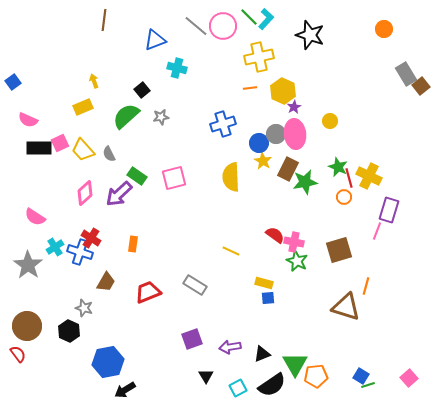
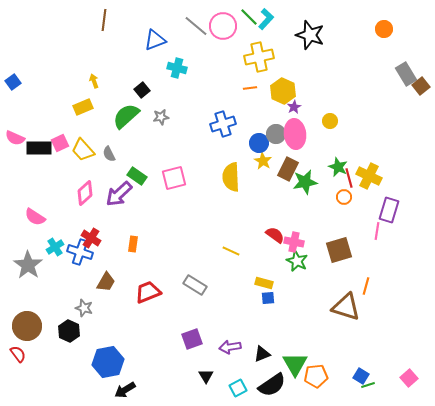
pink semicircle at (28, 120): moved 13 px left, 18 px down
pink line at (377, 231): rotated 12 degrees counterclockwise
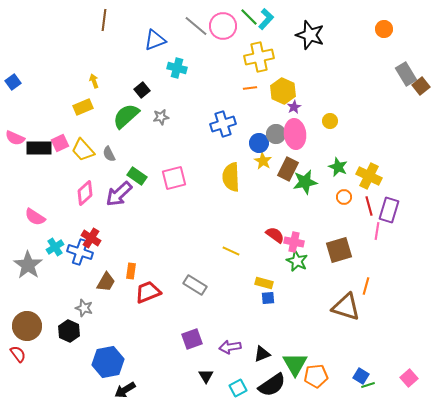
red line at (349, 178): moved 20 px right, 28 px down
orange rectangle at (133, 244): moved 2 px left, 27 px down
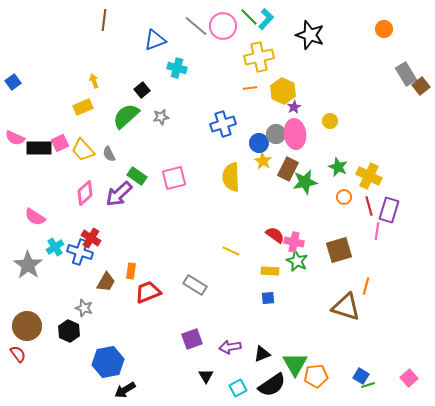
yellow rectangle at (264, 283): moved 6 px right, 12 px up; rotated 12 degrees counterclockwise
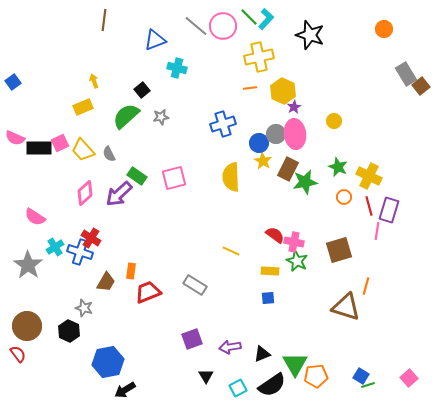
yellow circle at (330, 121): moved 4 px right
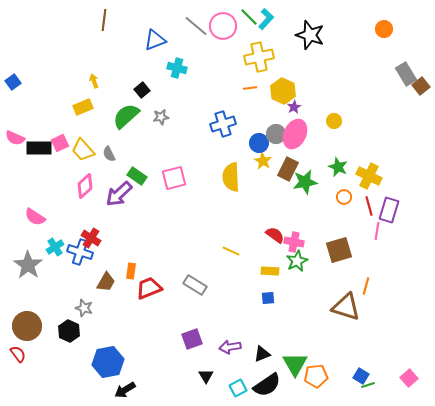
pink ellipse at (295, 134): rotated 32 degrees clockwise
pink diamond at (85, 193): moved 7 px up
green star at (297, 261): rotated 20 degrees clockwise
red trapezoid at (148, 292): moved 1 px right, 4 px up
black semicircle at (272, 385): moved 5 px left
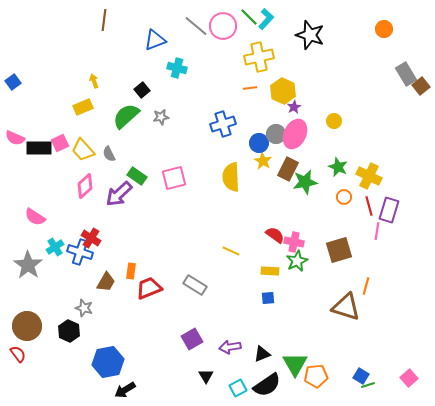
purple square at (192, 339): rotated 10 degrees counterclockwise
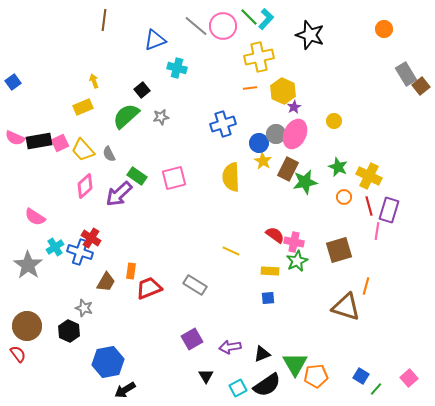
black rectangle at (39, 148): moved 7 px up; rotated 10 degrees counterclockwise
green line at (368, 385): moved 8 px right, 4 px down; rotated 32 degrees counterclockwise
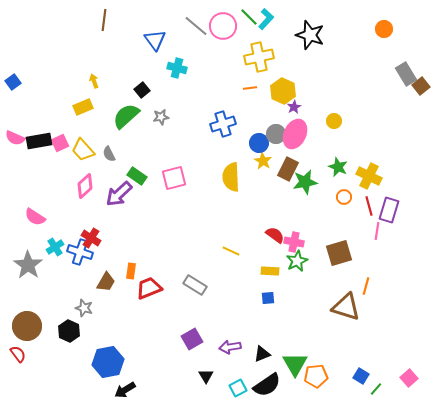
blue triangle at (155, 40): rotated 45 degrees counterclockwise
brown square at (339, 250): moved 3 px down
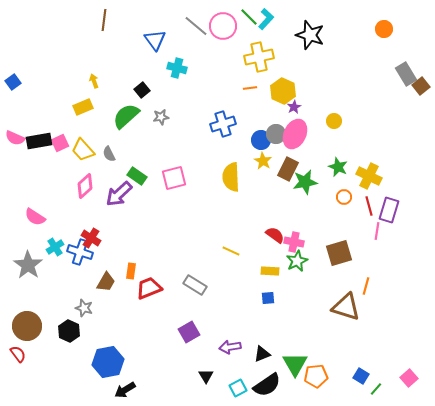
blue circle at (259, 143): moved 2 px right, 3 px up
purple square at (192, 339): moved 3 px left, 7 px up
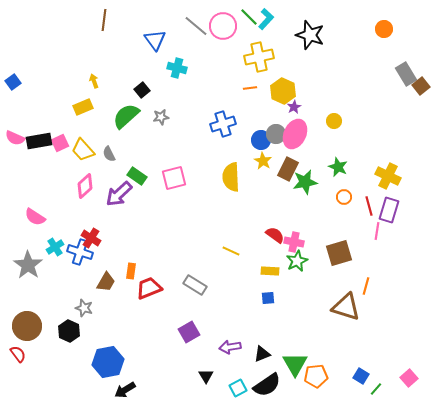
yellow cross at (369, 176): moved 19 px right
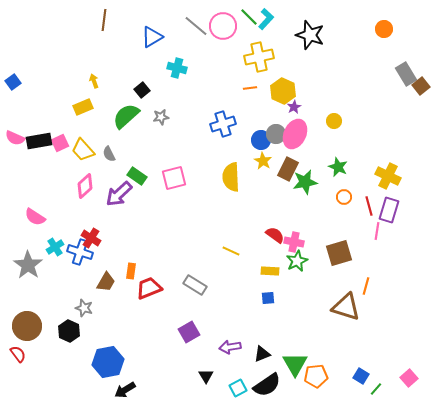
blue triangle at (155, 40): moved 3 px left, 3 px up; rotated 35 degrees clockwise
